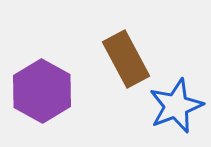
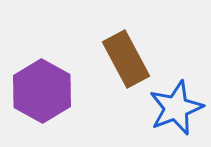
blue star: moved 2 px down
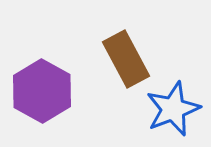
blue star: moved 3 px left, 1 px down
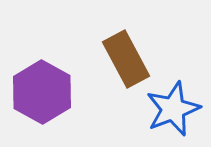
purple hexagon: moved 1 px down
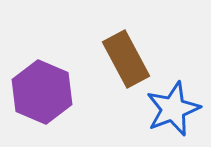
purple hexagon: rotated 6 degrees counterclockwise
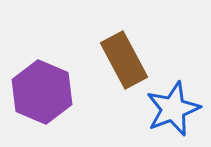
brown rectangle: moved 2 px left, 1 px down
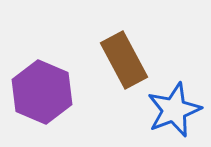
blue star: moved 1 px right, 1 px down
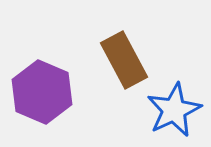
blue star: rotated 4 degrees counterclockwise
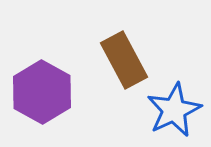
purple hexagon: rotated 6 degrees clockwise
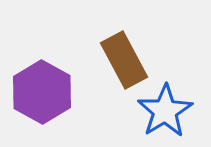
blue star: moved 9 px left, 1 px down; rotated 6 degrees counterclockwise
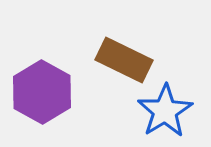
brown rectangle: rotated 36 degrees counterclockwise
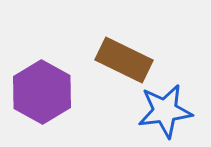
blue star: rotated 24 degrees clockwise
